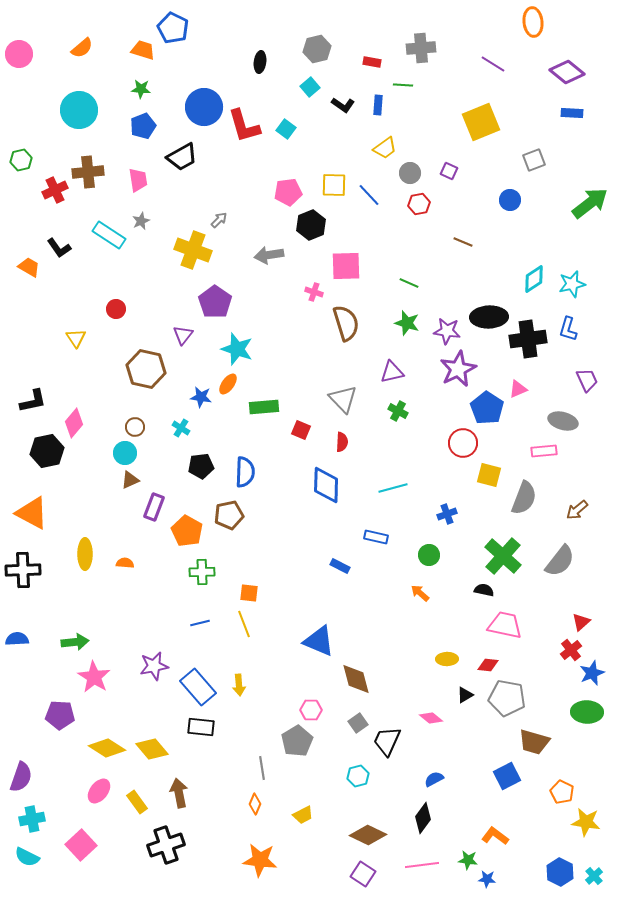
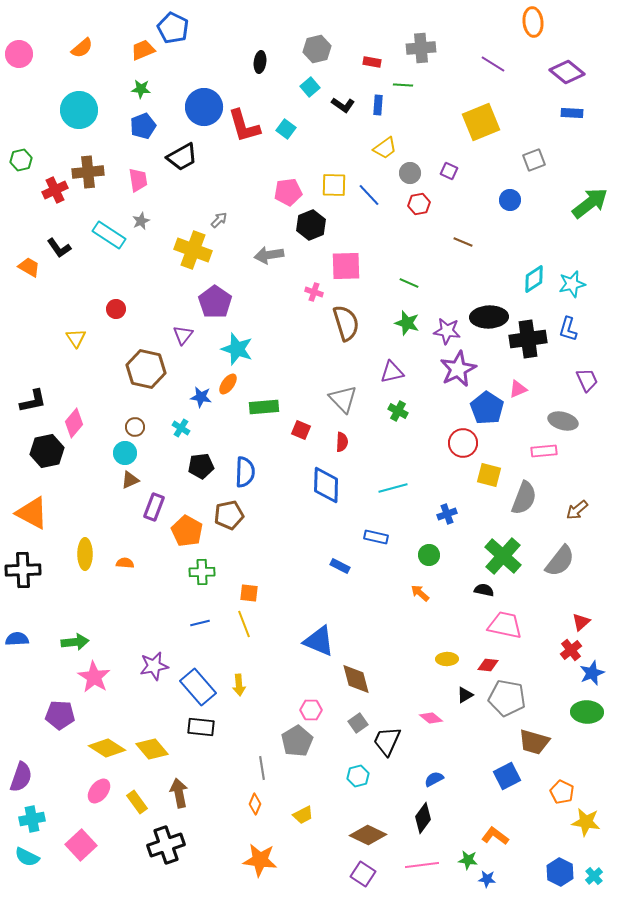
orange trapezoid at (143, 50): rotated 40 degrees counterclockwise
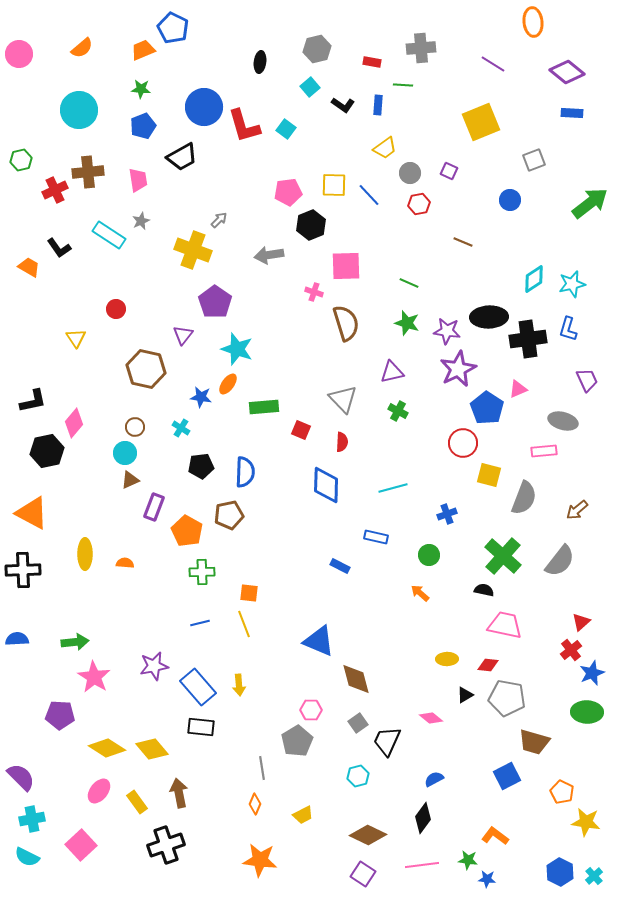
purple semicircle at (21, 777): rotated 64 degrees counterclockwise
